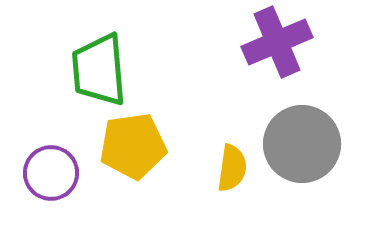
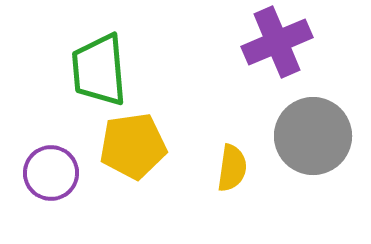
gray circle: moved 11 px right, 8 px up
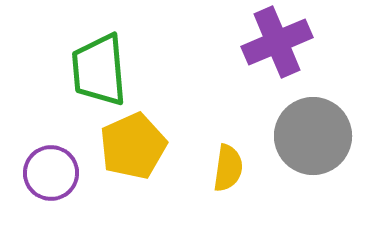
yellow pentagon: rotated 16 degrees counterclockwise
yellow semicircle: moved 4 px left
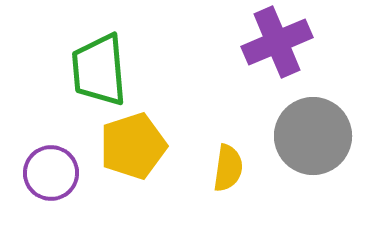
yellow pentagon: rotated 6 degrees clockwise
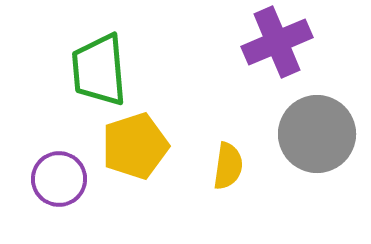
gray circle: moved 4 px right, 2 px up
yellow pentagon: moved 2 px right
yellow semicircle: moved 2 px up
purple circle: moved 8 px right, 6 px down
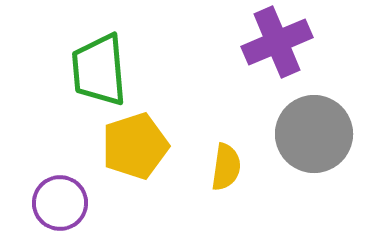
gray circle: moved 3 px left
yellow semicircle: moved 2 px left, 1 px down
purple circle: moved 1 px right, 24 px down
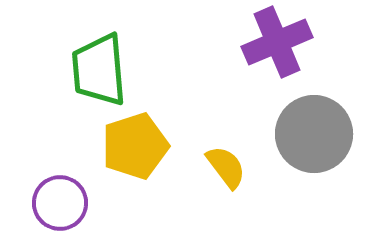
yellow semicircle: rotated 45 degrees counterclockwise
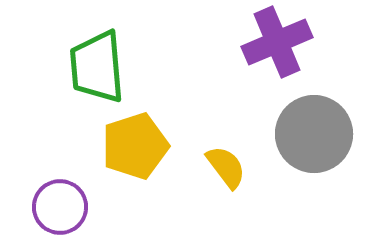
green trapezoid: moved 2 px left, 3 px up
purple circle: moved 4 px down
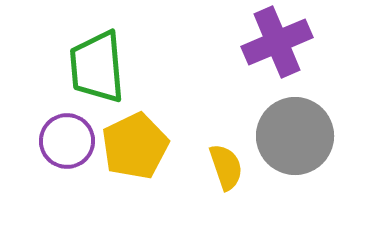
gray circle: moved 19 px left, 2 px down
yellow pentagon: rotated 8 degrees counterclockwise
yellow semicircle: rotated 18 degrees clockwise
purple circle: moved 7 px right, 66 px up
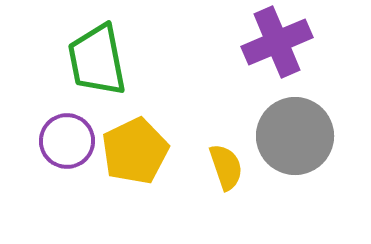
green trapezoid: moved 7 px up; rotated 6 degrees counterclockwise
yellow pentagon: moved 5 px down
